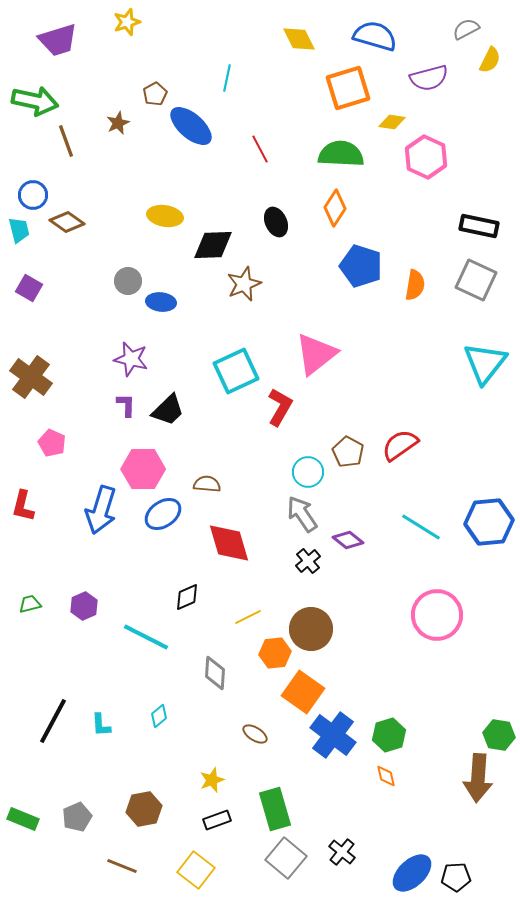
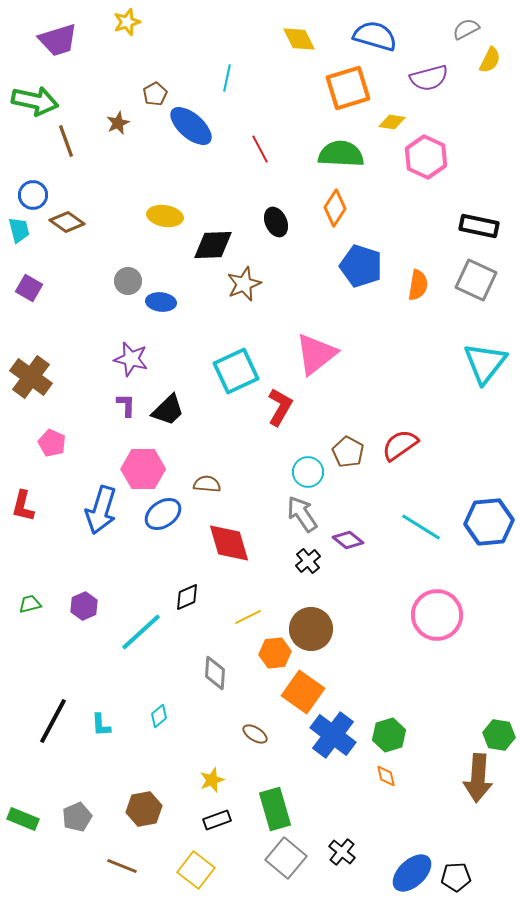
orange semicircle at (415, 285): moved 3 px right
cyan line at (146, 637): moved 5 px left, 5 px up; rotated 69 degrees counterclockwise
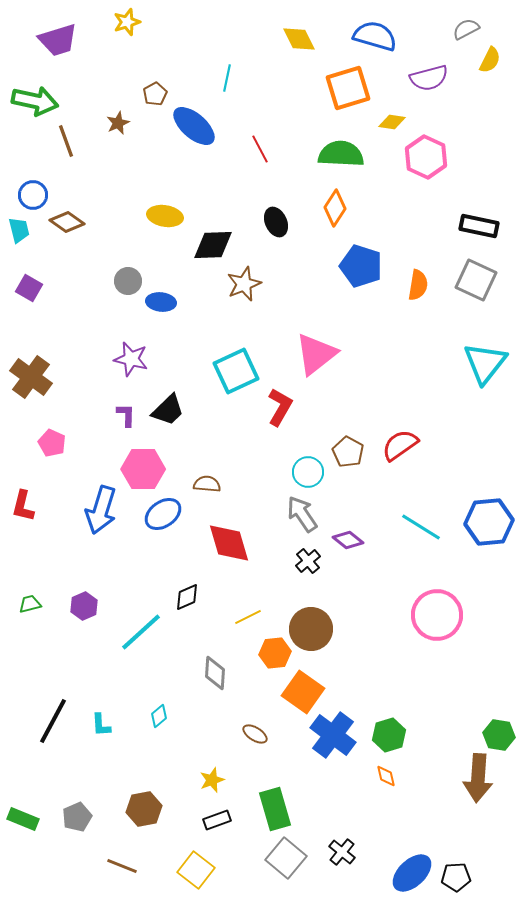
blue ellipse at (191, 126): moved 3 px right
purple L-shape at (126, 405): moved 10 px down
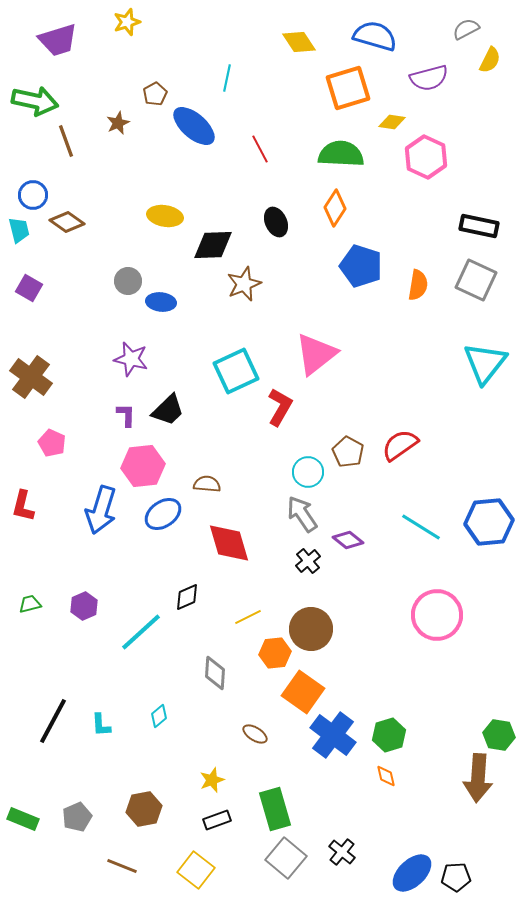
yellow diamond at (299, 39): moved 3 px down; rotated 8 degrees counterclockwise
pink hexagon at (143, 469): moved 3 px up; rotated 6 degrees counterclockwise
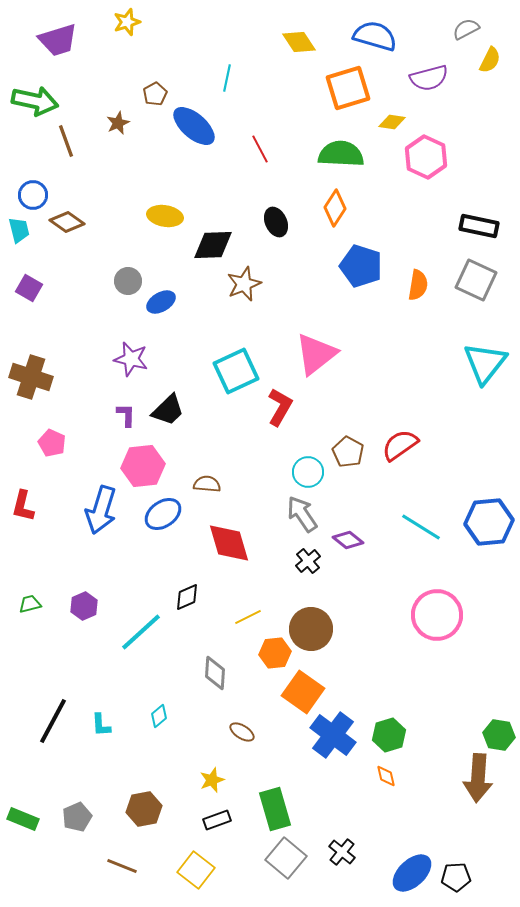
blue ellipse at (161, 302): rotated 36 degrees counterclockwise
brown cross at (31, 377): rotated 18 degrees counterclockwise
brown ellipse at (255, 734): moved 13 px left, 2 px up
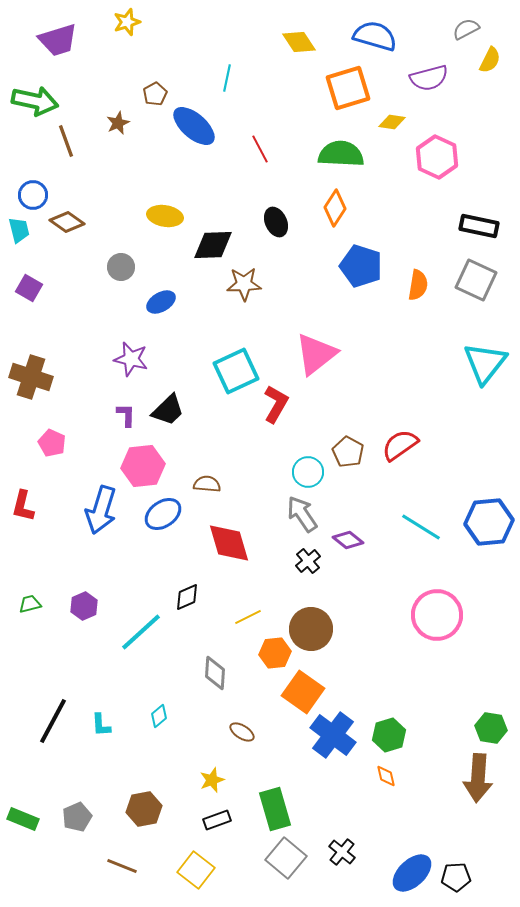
pink hexagon at (426, 157): moved 11 px right
gray circle at (128, 281): moved 7 px left, 14 px up
brown star at (244, 284): rotated 20 degrees clockwise
red L-shape at (280, 407): moved 4 px left, 3 px up
green hexagon at (499, 735): moved 8 px left, 7 px up
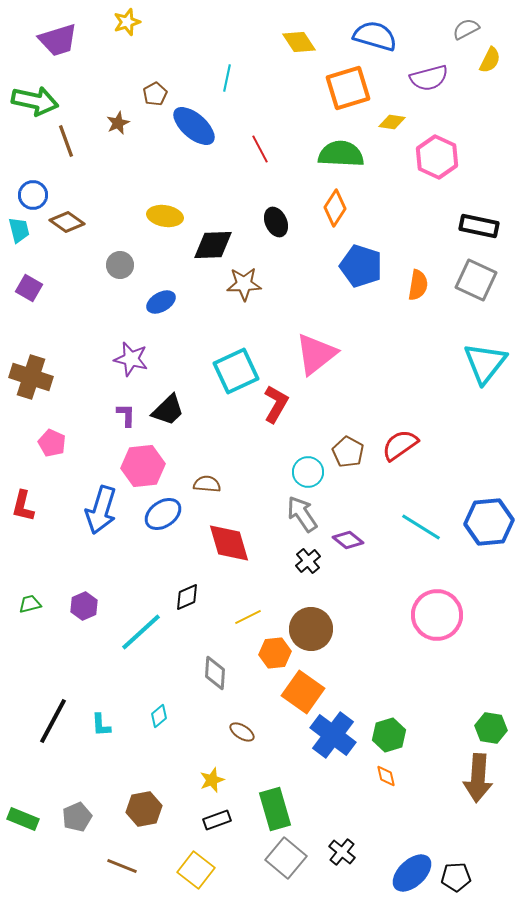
gray circle at (121, 267): moved 1 px left, 2 px up
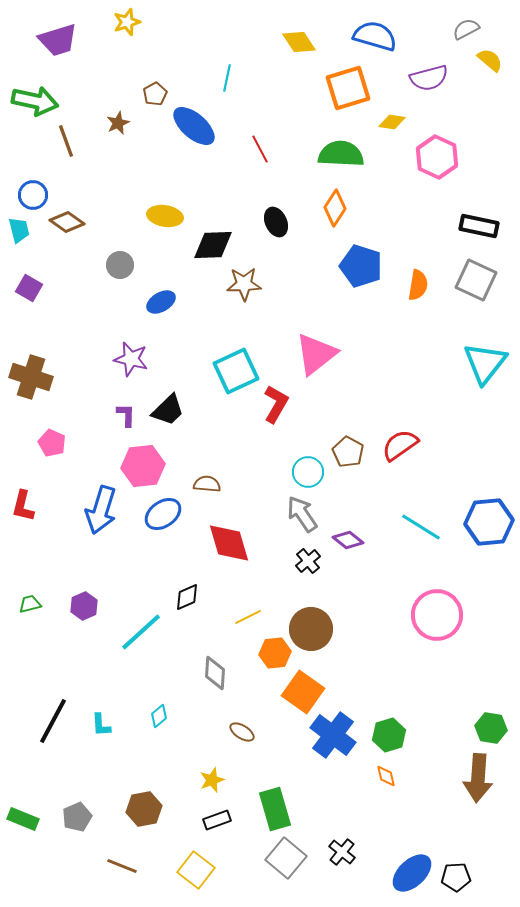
yellow semicircle at (490, 60): rotated 76 degrees counterclockwise
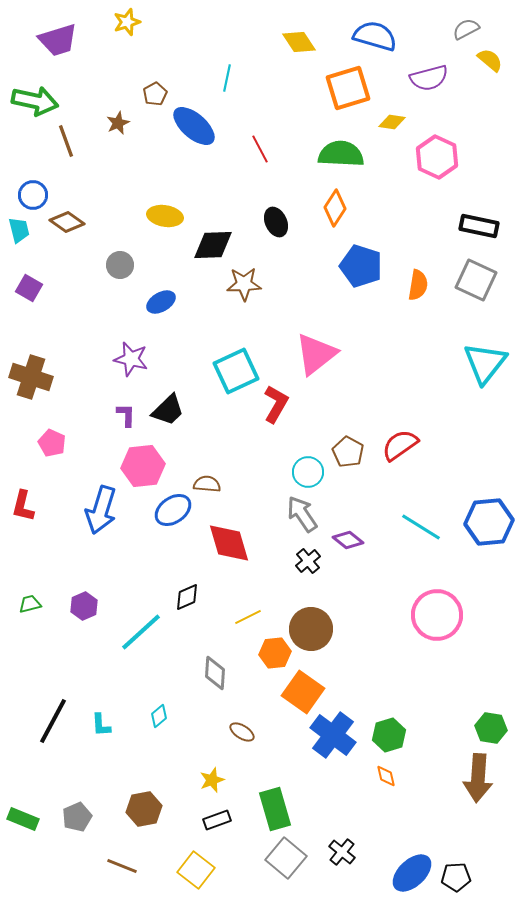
blue ellipse at (163, 514): moved 10 px right, 4 px up
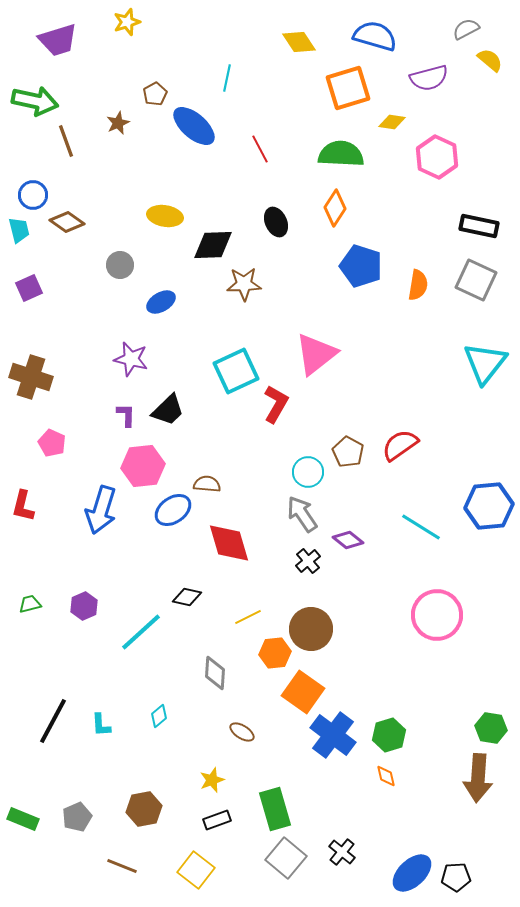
purple square at (29, 288): rotated 36 degrees clockwise
blue hexagon at (489, 522): moved 16 px up
black diamond at (187, 597): rotated 36 degrees clockwise
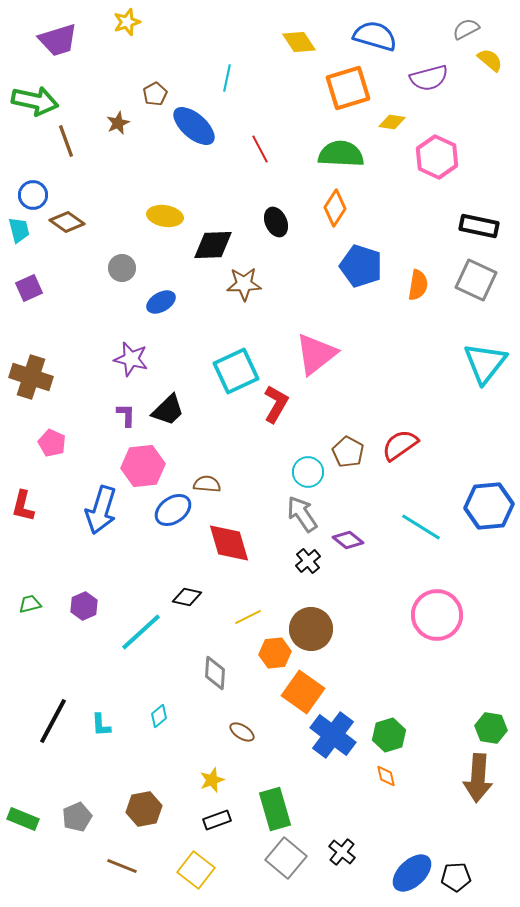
gray circle at (120, 265): moved 2 px right, 3 px down
